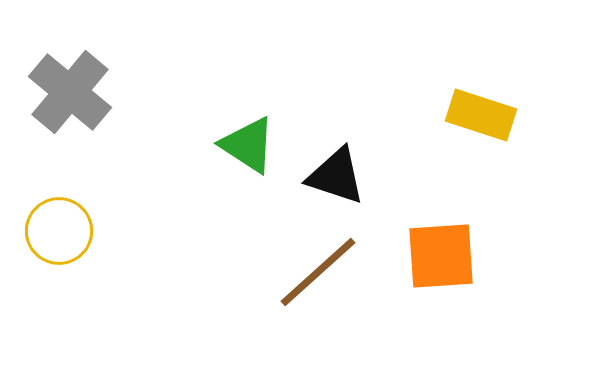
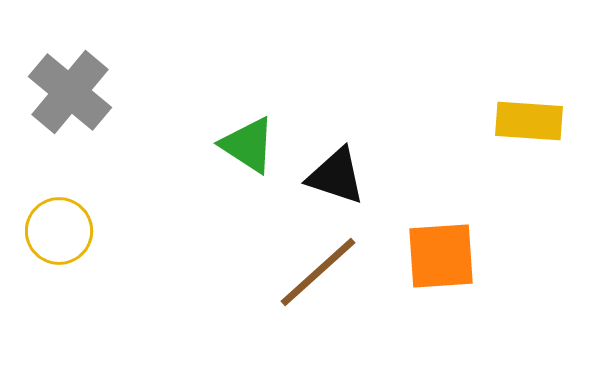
yellow rectangle: moved 48 px right, 6 px down; rotated 14 degrees counterclockwise
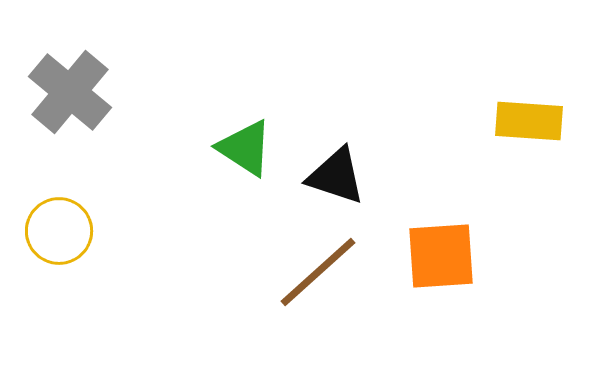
green triangle: moved 3 px left, 3 px down
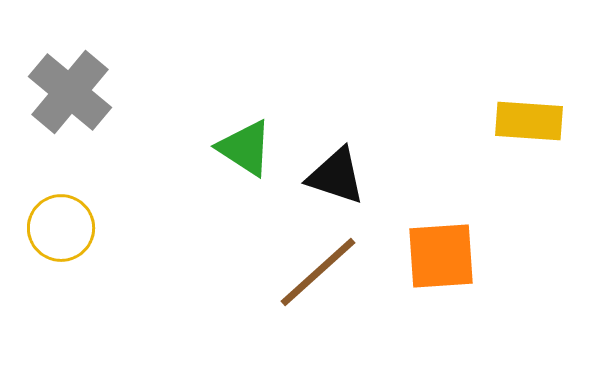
yellow circle: moved 2 px right, 3 px up
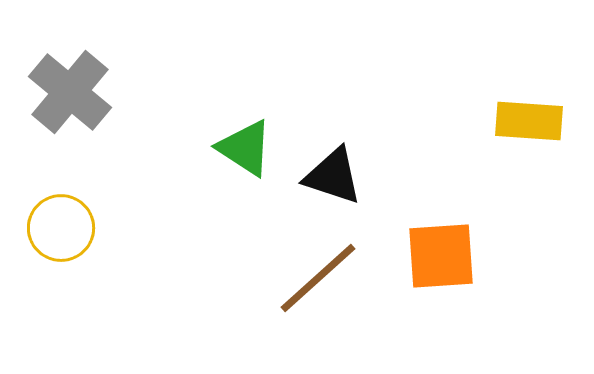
black triangle: moved 3 px left
brown line: moved 6 px down
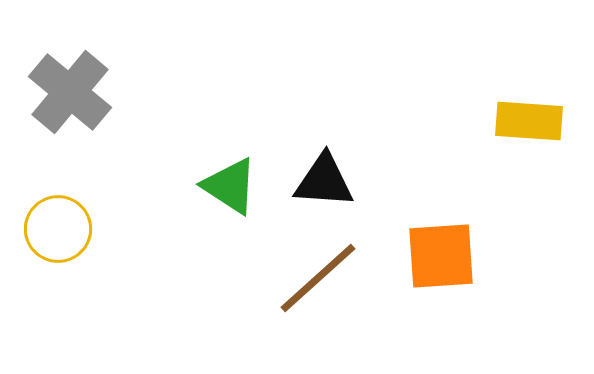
green triangle: moved 15 px left, 38 px down
black triangle: moved 9 px left, 5 px down; rotated 14 degrees counterclockwise
yellow circle: moved 3 px left, 1 px down
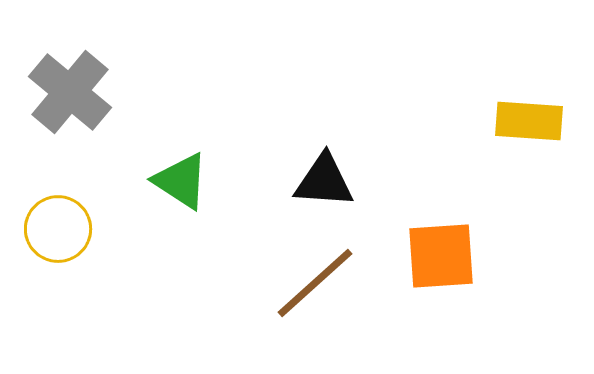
green triangle: moved 49 px left, 5 px up
brown line: moved 3 px left, 5 px down
